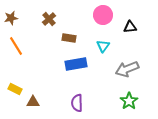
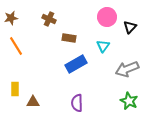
pink circle: moved 4 px right, 2 px down
brown cross: rotated 24 degrees counterclockwise
black triangle: rotated 40 degrees counterclockwise
blue rectangle: rotated 20 degrees counterclockwise
yellow rectangle: rotated 64 degrees clockwise
green star: rotated 12 degrees counterclockwise
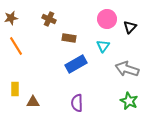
pink circle: moved 2 px down
gray arrow: rotated 40 degrees clockwise
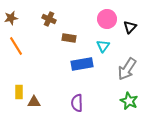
blue rectangle: moved 6 px right; rotated 20 degrees clockwise
gray arrow: rotated 75 degrees counterclockwise
yellow rectangle: moved 4 px right, 3 px down
brown triangle: moved 1 px right
